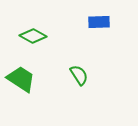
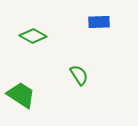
green trapezoid: moved 16 px down
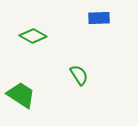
blue rectangle: moved 4 px up
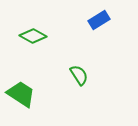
blue rectangle: moved 2 px down; rotated 30 degrees counterclockwise
green trapezoid: moved 1 px up
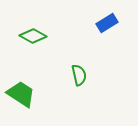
blue rectangle: moved 8 px right, 3 px down
green semicircle: rotated 20 degrees clockwise
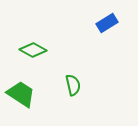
green diamond: moved 14 px down
green semicircle: moved 6 px left, 10 px down
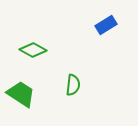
blue rectangle: moved 1 px left, 2 px down
green semicircle: rotated 20 degrees clockwise
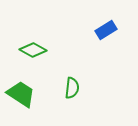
blue rectangle: moved 5 px down
green semicircle: moved 1 px left, 3 px down
